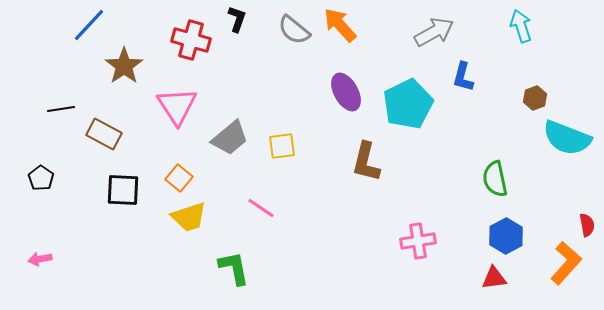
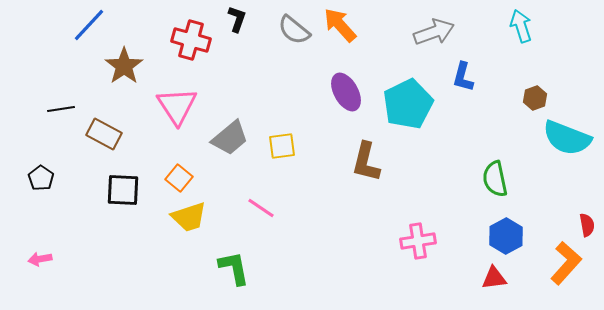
gray arrow: rotated 9 degrees clockwise
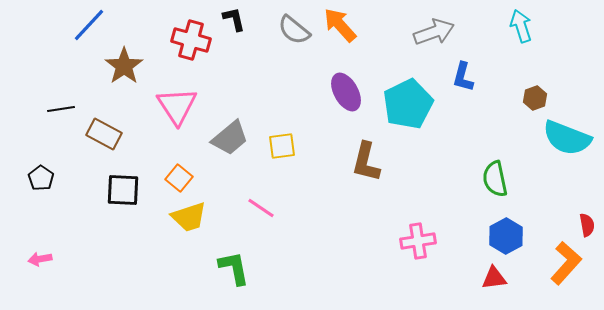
black L-shape: moved 3 px left; rotated 32 degrees counterclockwise
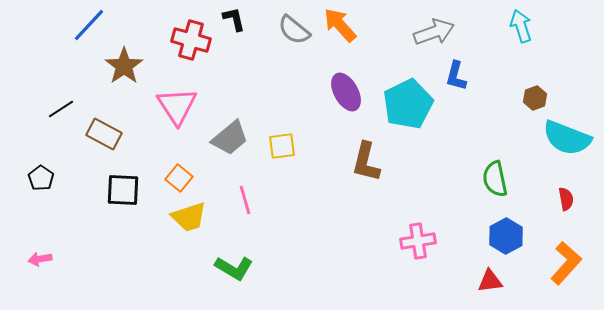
blue L-shape: moved 7 px left, 1 px up
black line: rotated 24 degrees counterclockwise
pink line: moved 16 px left, 8 px up; rotated 40 degrees clockwise
red semicircle: moved 21 px left, 26 px up
green L-shape: rotated 132 degrees clockwise
red triangle: moved 4 px left, 3 px down
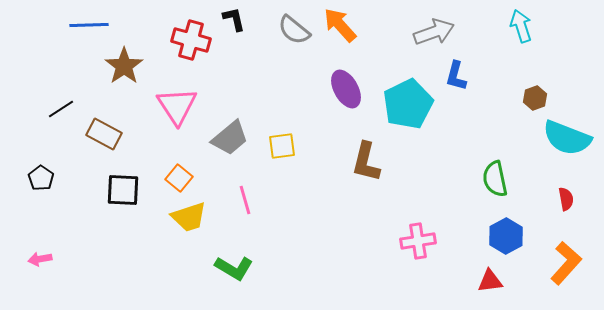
blue line: rotated 45 degrees clockwise
purple ellipse: moved 3 px up
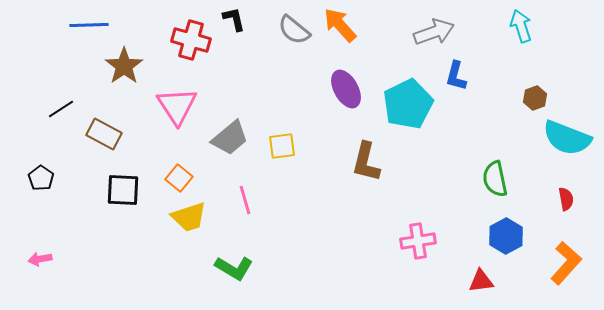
red triangle: moved 9 px left
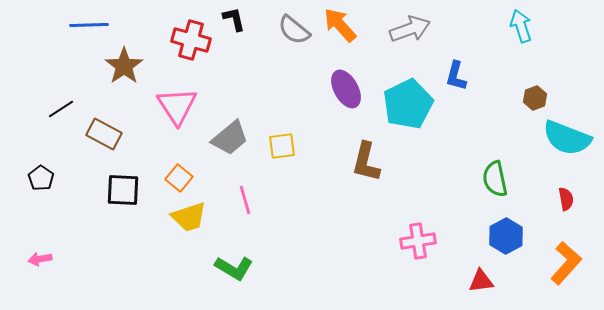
gray arrow: moved 24 px left, 3 px up
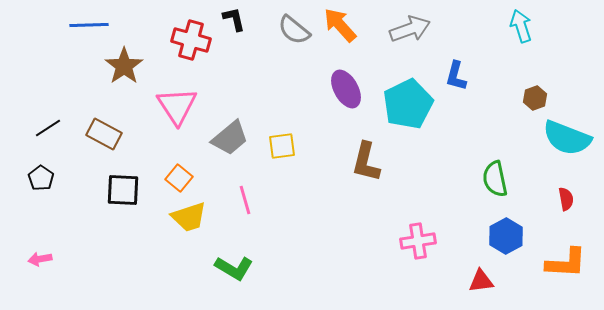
black line: moved 13 px left, 19 px down
orange L-shape: rotated 51 degrees clockwise
